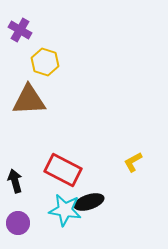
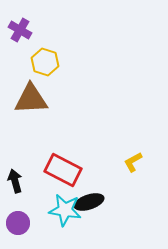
brown triangle: moved 2 px right, 1 px up
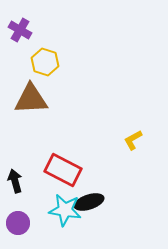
yellow L-shape: moved 22 px up
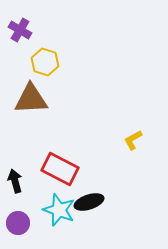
red rectangle: moved 3 px left, 1 px up
cyan star: moved 6 px left; rotated 12 degrees clockwise
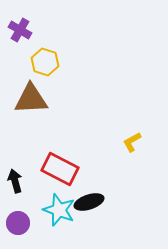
yellow L-shape: moved 1 px left, 2 px down
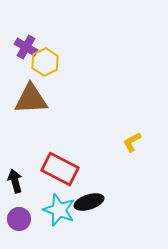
purple cross: moved 6 px right, 17 px down
yellow hexagon: rotated 16 degrees clockwise
purple circle: moved 1 px right, 4 px up
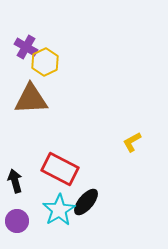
black ellipse: moved 3 px left; rotated 32 degrees counterclockwise
cyan star: rotated 20 degrees clockwise
purple circle: moved 2 px left, 2 px down
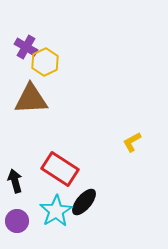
red rectangle: rotated 6 degrees clockwise
black ellipse: moved 2 px left
cyan star: moved 3 px left, 1 px down
